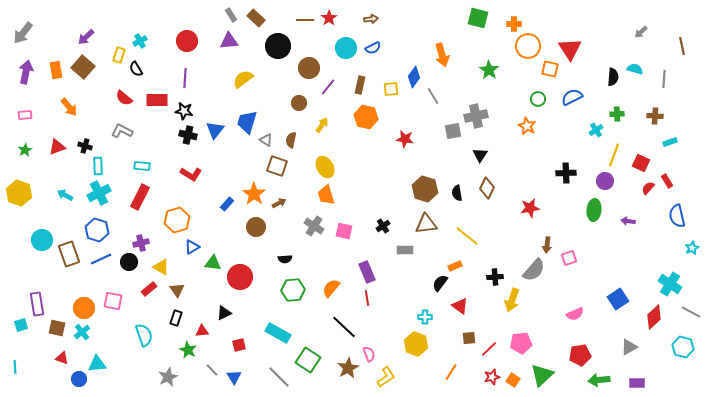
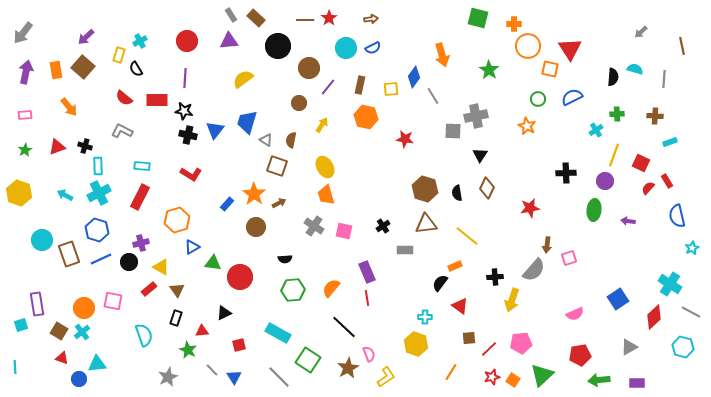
gray square at (453, 131): rotated 12 degrees clockwise
brown square at (57, 328): moved 2 px right, 3 px down; rotated 18 degrees clockwise
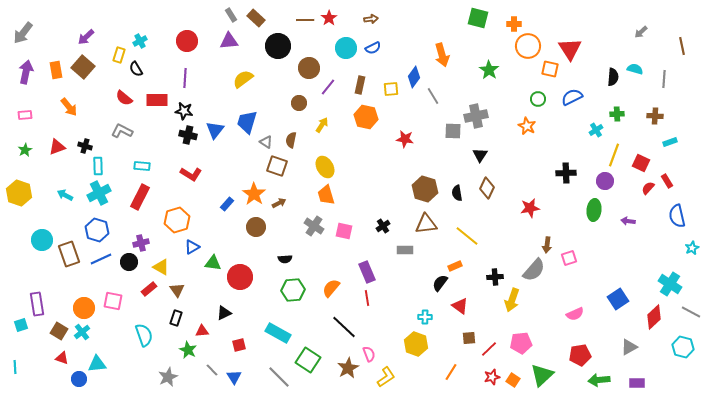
gray triangle at (266, 140): moved 2 px down
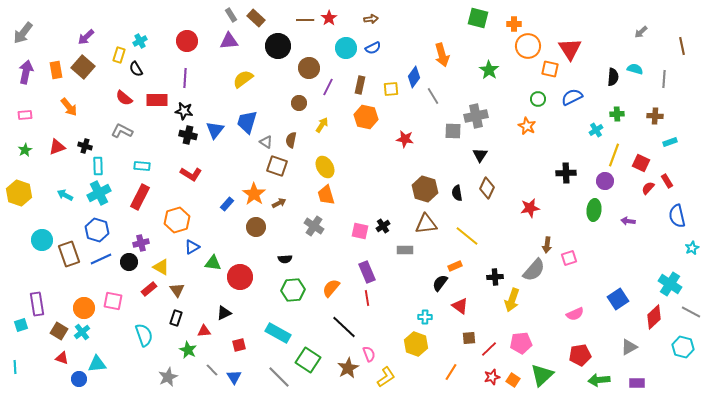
purple line at (328, 87): rotated 12 degrees counterclockwise
pink square at (344, 231): moved 16 px right
red triangle at (202, 331): moved 2 px right
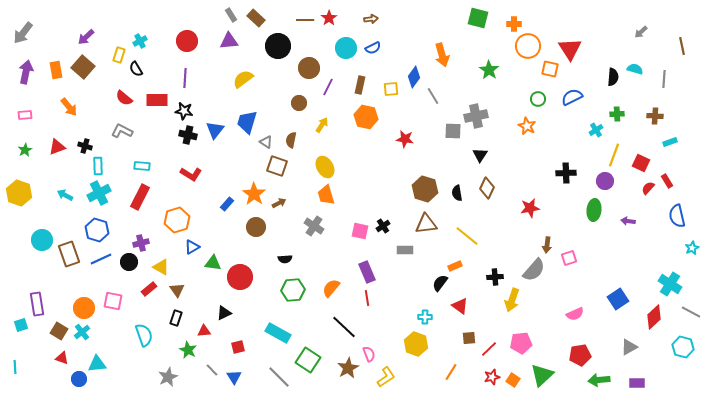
red square at (239, 345): moved 1 px left, 2 px down
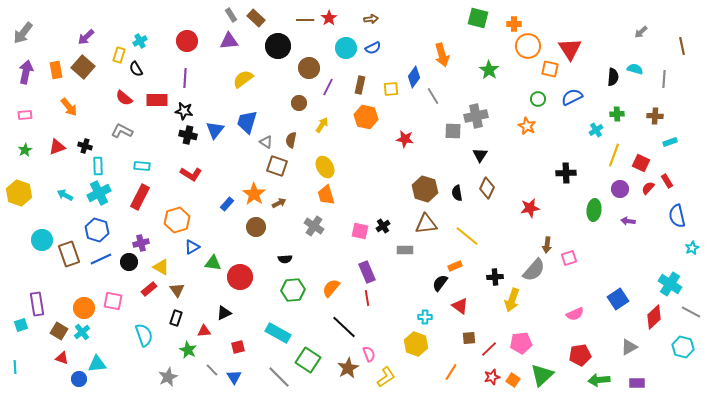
purple circle at (605, 181): moved 15 px right, 8 px down
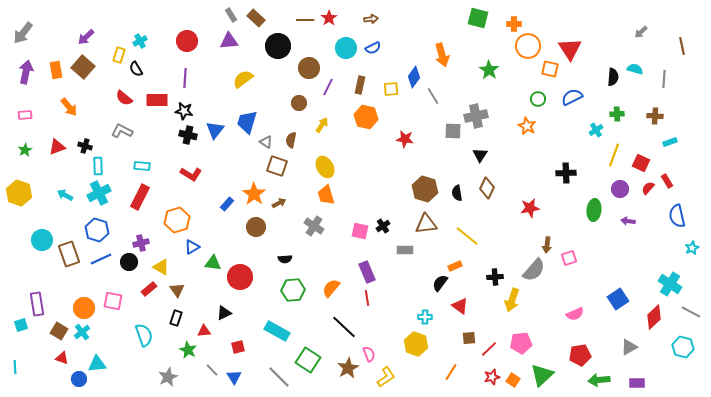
cyan rectangle at (278, 333): moved 1 px left, 2 px up
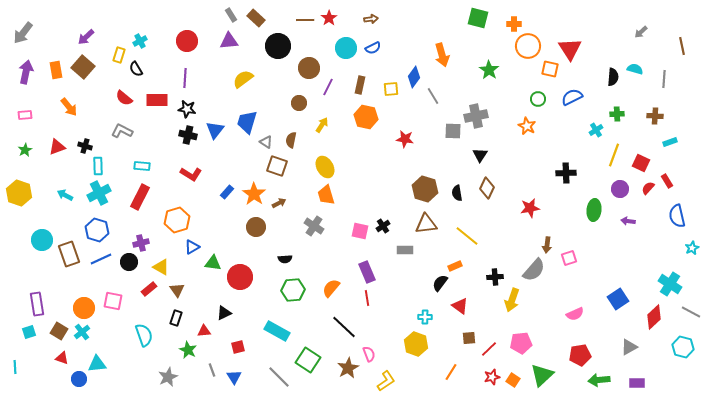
black star at (184, 111): moved 3 px right, 2 px up
blue rectangle at (227, 204): moved 12 px up
cyan square at (21, 325): moved 8 px right, 7 px down
gray line at (212, 370): rotated 24 degrees clockwise
yellow L-shape at (386, 377): moved 4 px down
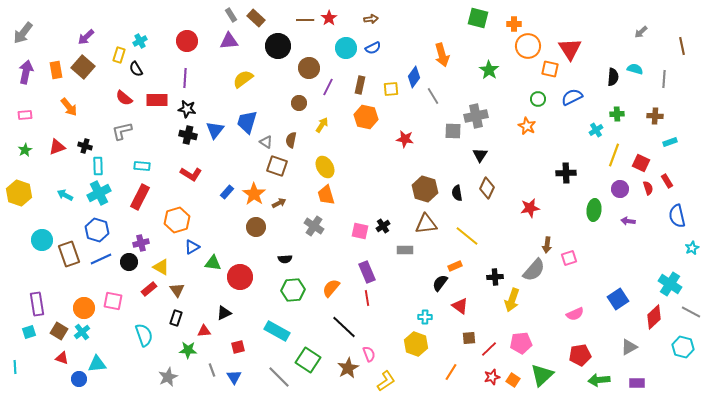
gray L-shape at (122, 131): rotated 40 degrees counterclockwise
red semicircle at (648, 188): rotated 120 degrees clockwise
green star at (188, 350): rotated 24 degrees counterclockwise
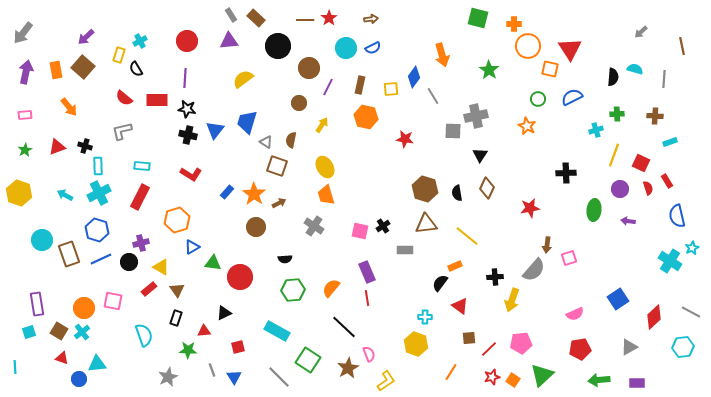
cyan cross at (596, 130): rotated 16 degrees clockwise
cyan cross at (670, 284): moved 23 px up
cyan hexagon at (683, 347): rotated 20 degrees counterclockwise
red pentagon at (580, 355): moved 6 px up
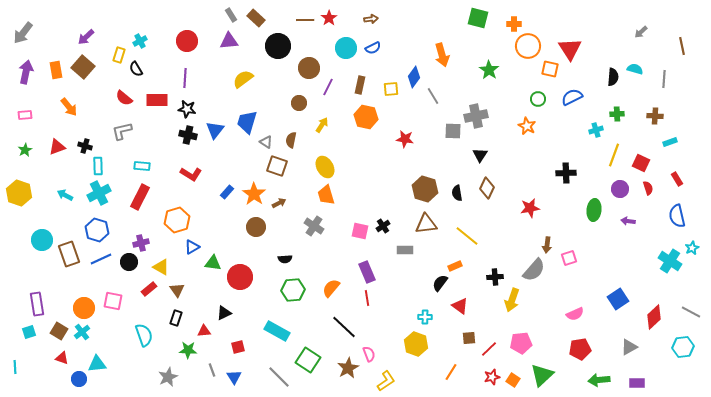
red rectangle at (667, 181): moved 10 px right, 2 px up
